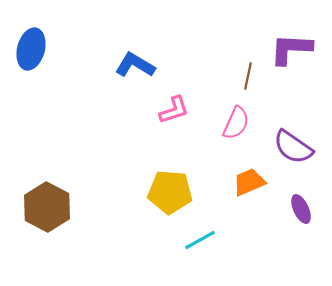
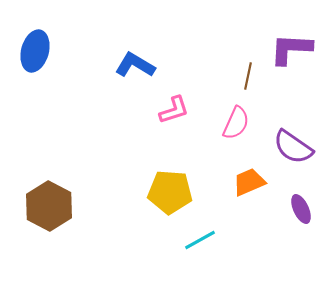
blue ellipse: moved 4 px right, 2 px down
brown hexagon: moved 2 px right, 1 px up
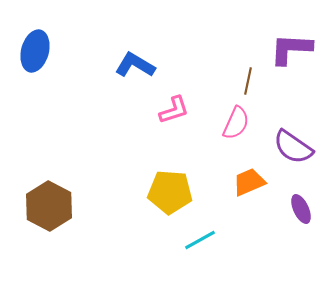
brown line: moved 5 px down
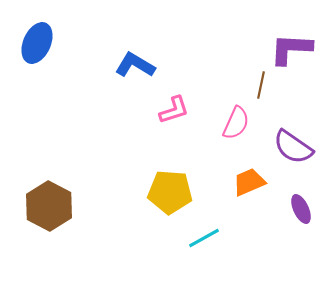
blue ellipse: moved 2 px right, 8 px up; rotated 9 degrees clockwise
brown line: moved 13 px right, 4 px down
cyan line: moved 4 px right, 2 px up
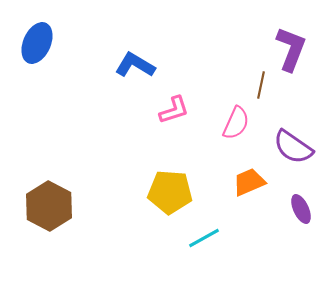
purple L-shape: rotated 108 degrees clockwise
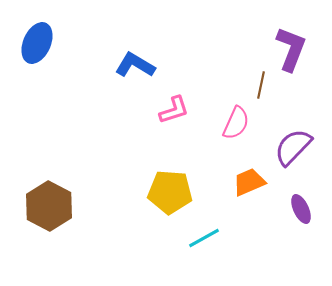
purple semicircle: rotated 99 degrees clockwise
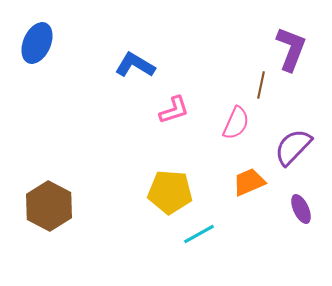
cyan line: moved 5 px left, 4 px up
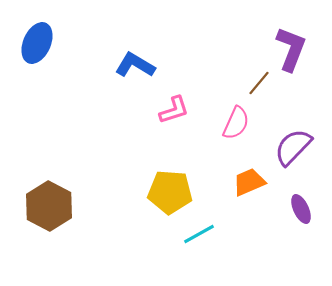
brown line: moved 2 px left, 2 px up; rotated 28 degrees clockwise
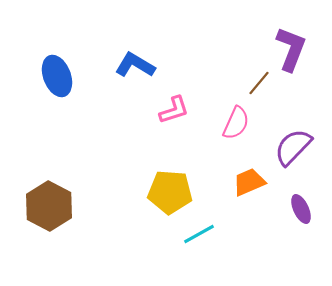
blue ellipse: moved 20 px right, 33 px down; rotated 45 degrees counterclockwise
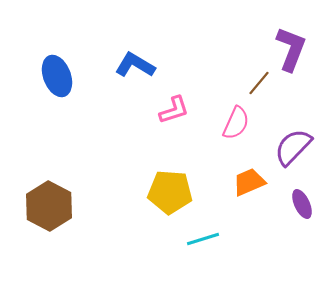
purple ellipse: moved 1 px right, 5 px up
cyan line: moved 4 px right, 5 px down; rotated 12 degrees clockwise
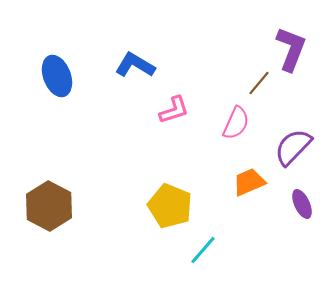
yellow pentagon: moved 14 px down; rotated 18 degrees clockwise
cyan line: moved 11 px down; rotated 32 degrees counterclockwise
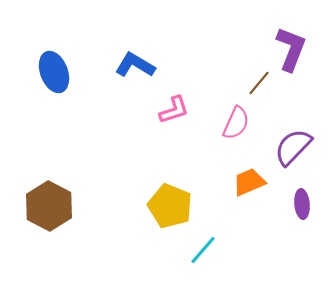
blue ellipse: moved 3 px left, 4 px up
purple ellipse: rotated 20 degrees clockwise
